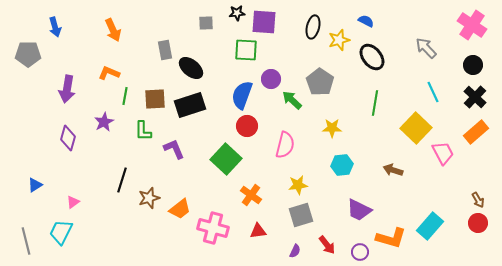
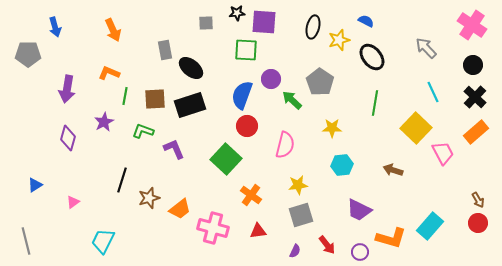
green L-shape at (143, 131): rotated 110 degrees clockwise
cyan trapezoid at (61, 232): moved 42 px right, 9 px down
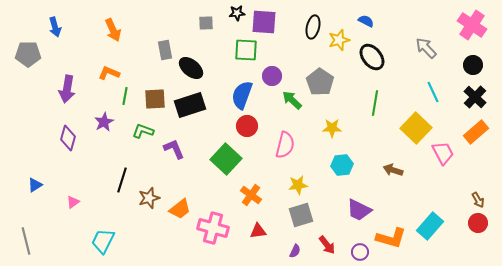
purple circle at (271, 79): moved 1 px right, 3 px up
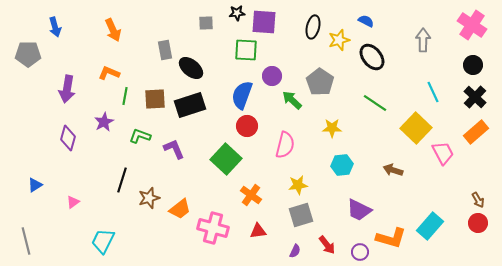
gray arrow at (426, 48): moved 3 px left, 8 px up; rotated 45 degrees clockwise
green line at (375, 103): rotated 65 degrees counterclockwise
green L-shape at (143, 131): moved 3 px left, 5 px down
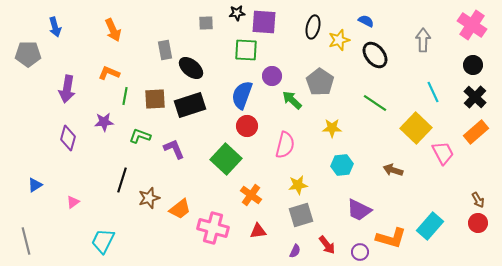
black ellipse at (372, 57): moved 3 px right, 2 px up
purple star at (104, 122): rotated 24 degrees clockwise
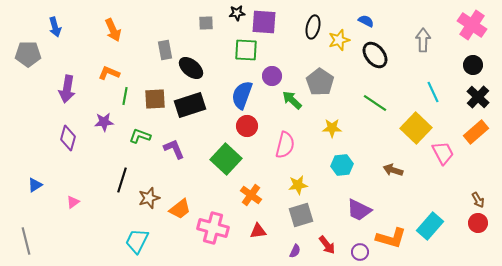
black cross at (475, 97): moved 3 px right
cyan trapezoid at (103, 241): moved 34 px right
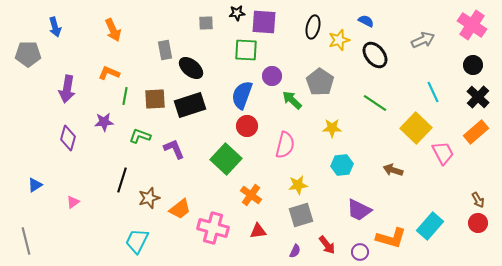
gray arrow at (423, 40): rotated 65 degrees clockwise
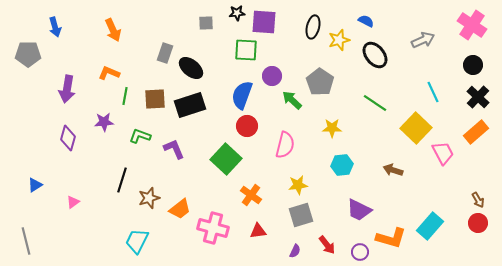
gray rectangle at (165, 50): moved 3 px down; rotated 30 degrees clockwise
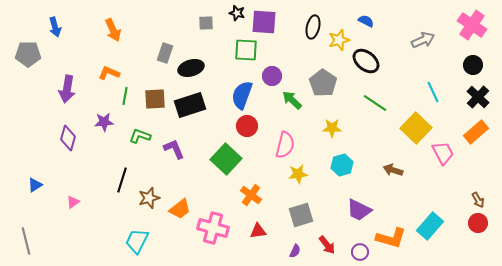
black star at (237, 13): rotated 21 degrees clockwise
black ellipse at (375, 55): moved 9 px left, 6 px down; rotated 12 degrees counterclockwise
black ellipse at (191, 68): rotated 55 degrees counterclockwise
gray pentagon at (320, 82): moved 3 px right, 1 px down
cyan hexagon at (342, 165): rotated 10 degrees counterclockwise
yellow star at (298, 185): moved 11 px up
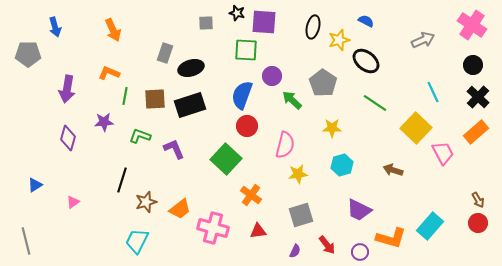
brown star at (149, 198): moved 3 px left, 4 px down
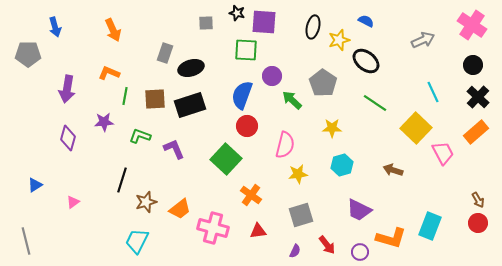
cyan rectangle at (430, 226): rotated 20 degrees counterclockwise
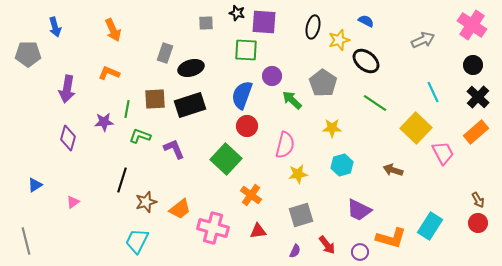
green line at (125, 96): moved 2 px right, 13 px down
cyan rectangle at (430, 226): rotated 12 degrees clockwise
